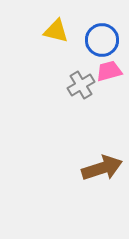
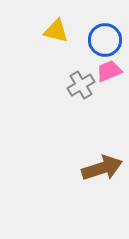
blue circle: moved 3 px right
pink trapezoid: rotated 8 degrees counterclockwise
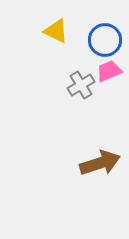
yellow triangle: rotated 12 degrees clockwise
brown arrow: moved 2 px left, 5 px up
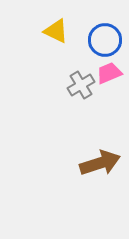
pink trapezoid: moved 2 px down
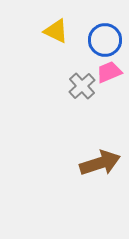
pink trapezoid: moved 1 px up
gray cross: moved 1 px right, 1 px down; rotated 12 degrees counterclockwise
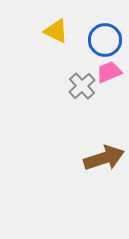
brown arrow: moved 4 px right, 5 px up
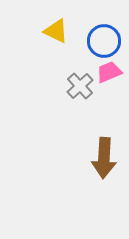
blue circle: moved 1 px left, 1 px down
gray cross: moved 2 px left
brown arrow: rotated 111 degrees clockwise
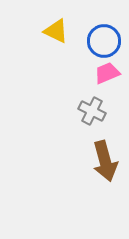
pink trapezoid: moved 2 px left, 1 px down
gray cross: moved 12 px right, 25 px down; rotated 20 degrees counterclockwise
brown arrow: moved 1 px right, 3 px down; rotated 18 degrees counterclockwise
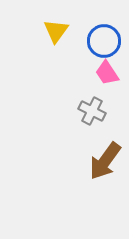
yellow triangle: rotated 40 degrees clockwise
pink trapezoid: rotated 100 degrees counterclockwise
brown arrow: rotated 51 degrees clockwise
